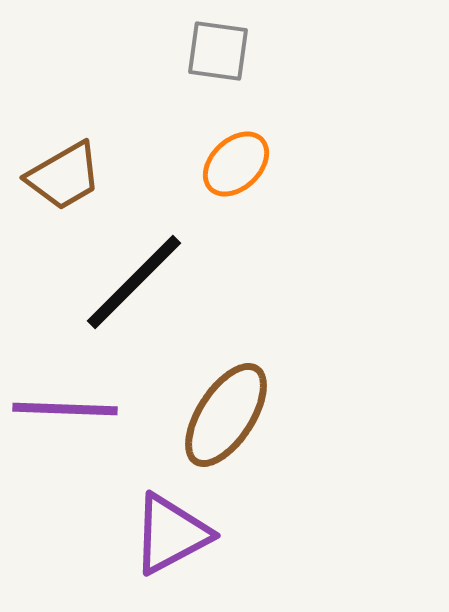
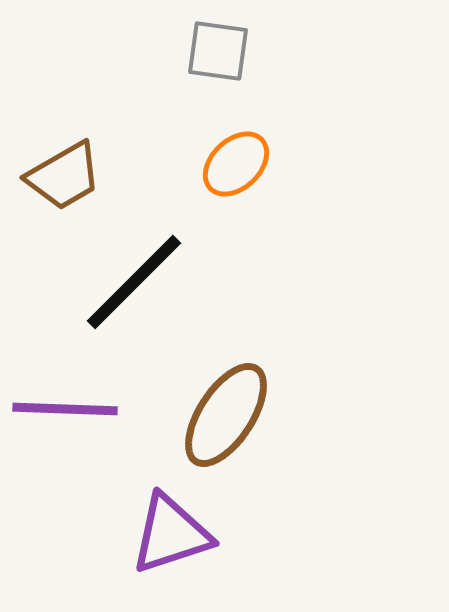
purple triangle: rotated 10 degrees clockwise
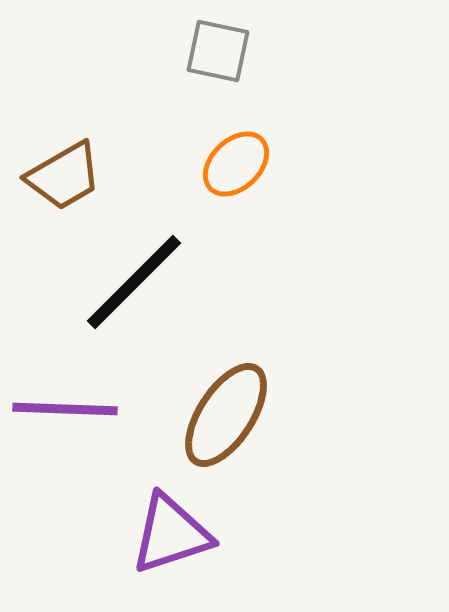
gray square: rotated 4 degrees clockwise
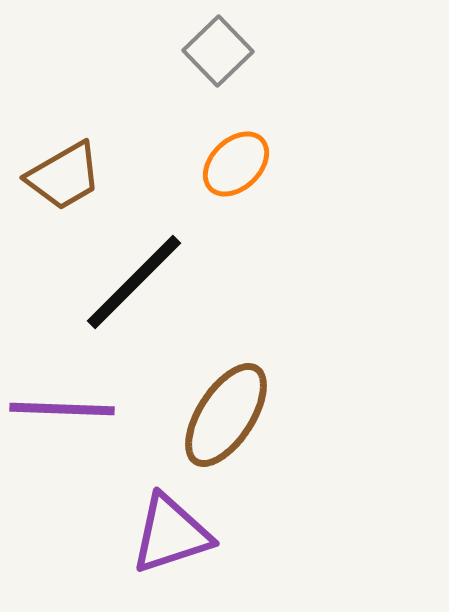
gray square: rotated 34 degrees clockwise
purple line: moved 3 px left
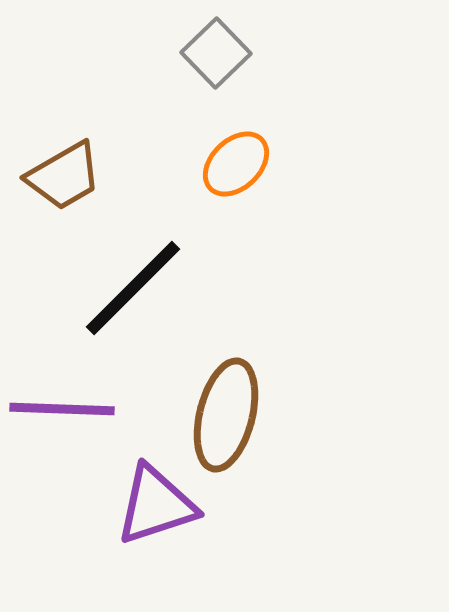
gray square: moved 2 px left, 2 px down
black line: moved 1 px left, 6 px down
brown ellipse: rotated 19 degrees counterclockwise
purple triangle: moved 15 px left, 29 px up
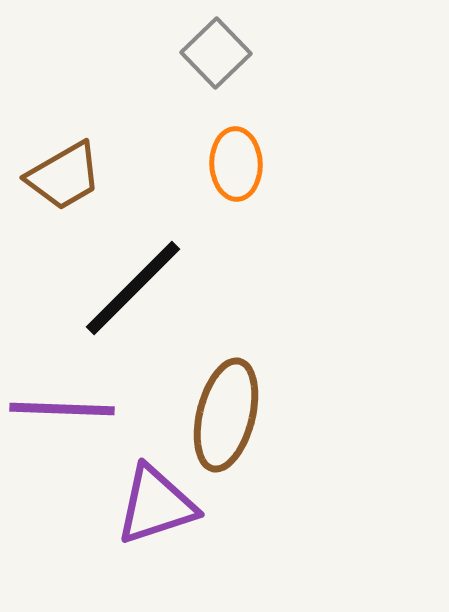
orange ellipse: rotated 48 degrees counterclockwise
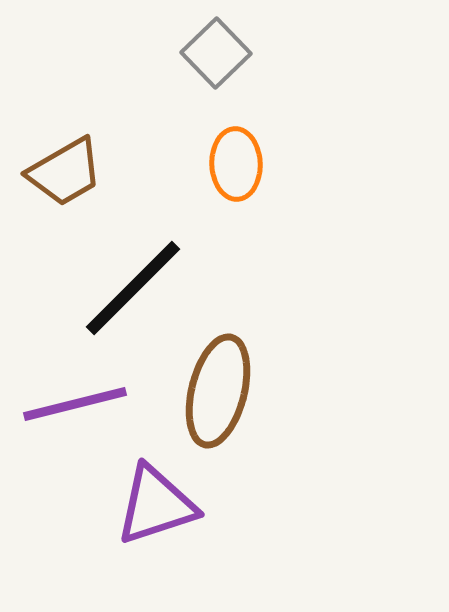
brown trapezoid: moved 1 px right, 4 px up
purple line: moved 13 px right, 5 px up; rotated 16 degrees counterclockwise
brown ellipse: moved 8 px left, 24 px up
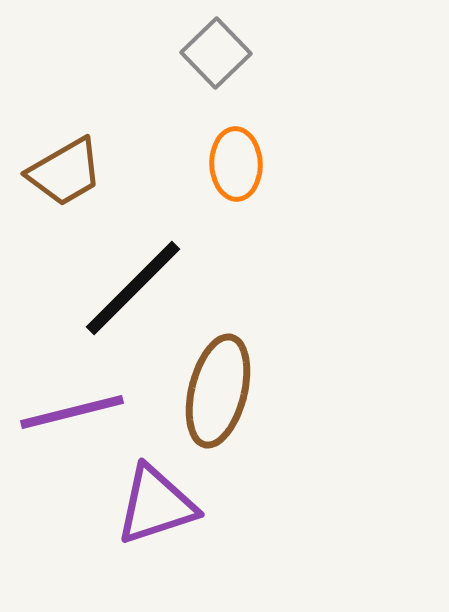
purple line: moved 3 px left, 8 px down
